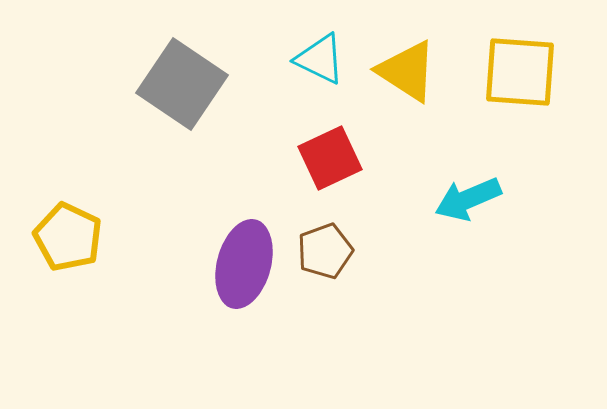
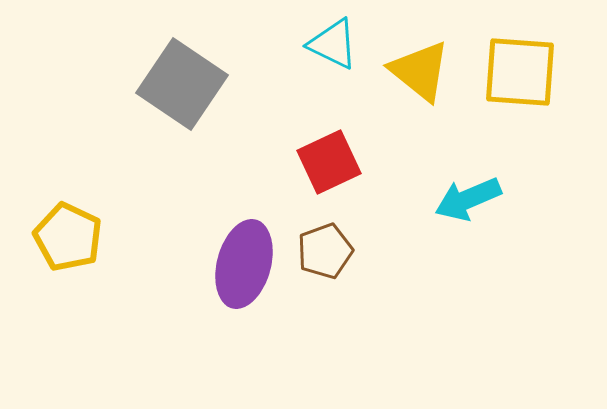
cyan triangle: moved 13 px right, 15 px up
yellow triangle: moved 13 px right; rotated 6 degrees clockwise
red square: moved 1 px left, 4 px down
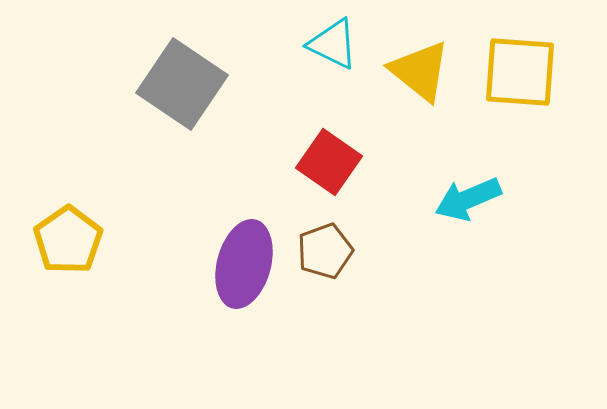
red square: rotated 30 degrees counterclockwise
yellow pentagon: moved 3 px down; rotated 12 degrees clockwise
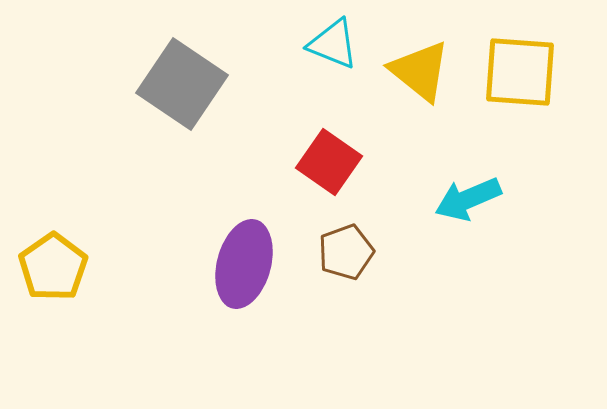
cyan triangle: rotated 4 degrees counterclockwise
yellow pentagon: moved 15 px left, 27 px down
brown pentagon: moved 21 px right, 1 px down
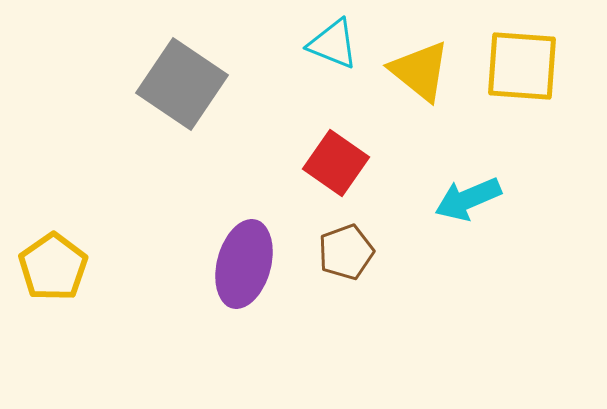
yellow square: moved 2 px right, 6 px up
red square: moved 7 px right, 1 px down
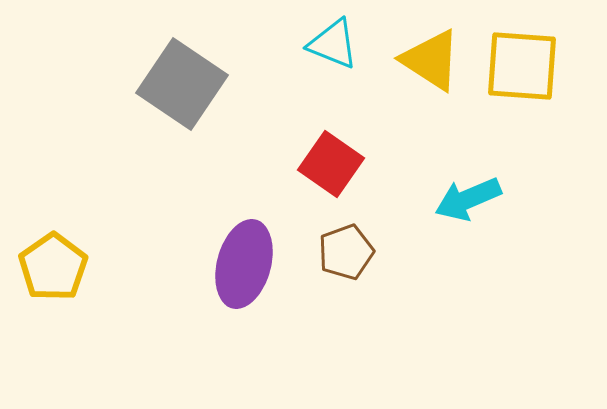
yellow triangle: moved 11 px right, 11 px up; rotated 6 degrees counterclockwise
red square: moved 5 px left, 1 px down
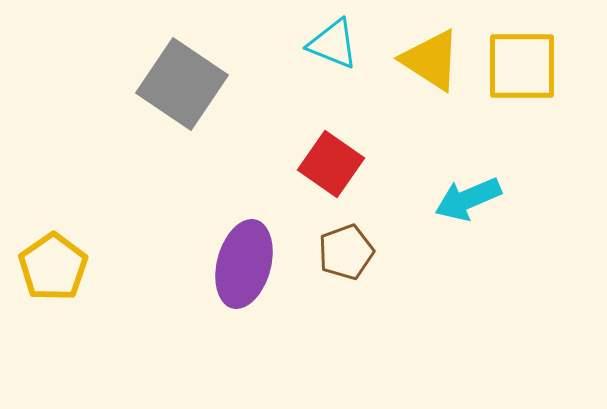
yellow square: rotated 4 degrees counterclockwise
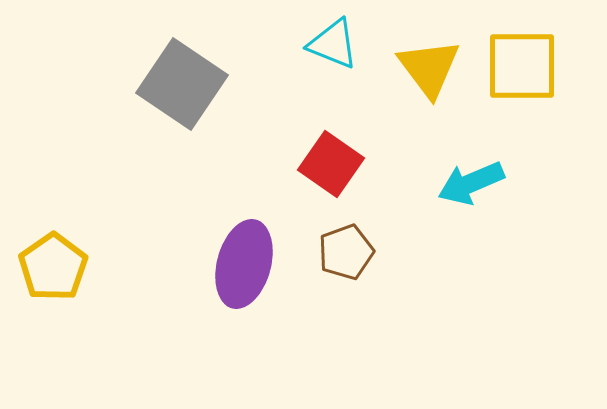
yellow triangle: moved 2 px left, 8 px down; rotated 20 degrees clockwise
cyan arrow: moved 3 px right, 16 px up
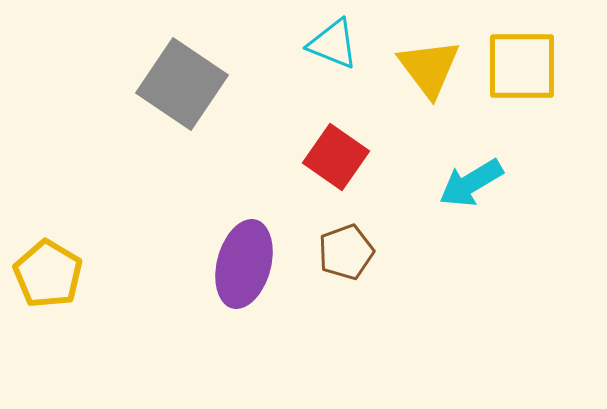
red square: moved 5 px right, 7 px up
cyan arrow: rotated 8 degrees counterclockwise
yellow pentagon: moved 5 px left, 7 px down; rotated 6 degrees counterclockwise
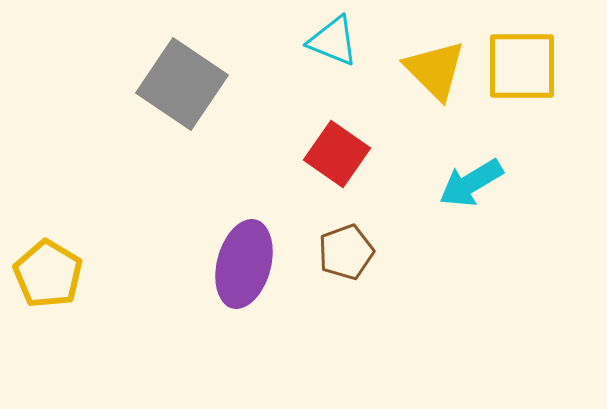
cyan triangle: moved 3 px up
yellow triangle: moved 6 px right, 2 px down; rotated 8 degrees counterclockwise
red square: moved 1 px right, 3 px up
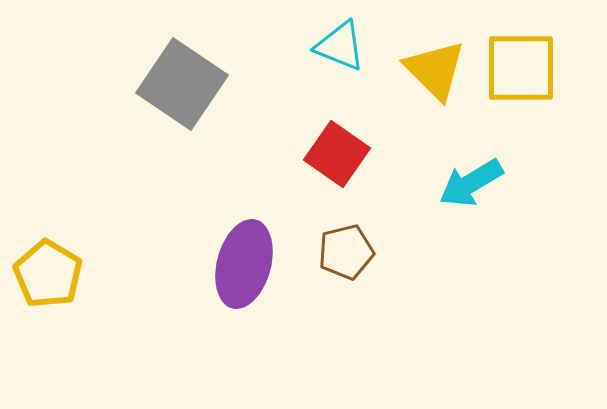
cyan triangle: moved 7 px right, 5 px down
yellow square: moved 1 px left, 2 px down
brown pentagon: rotated 6 degrees clockwise
